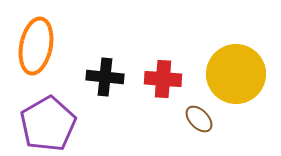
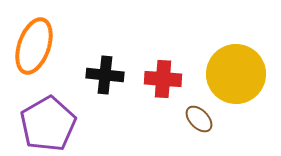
orange ellipse: moved 2 px left; rotated 8 degrees clockwise
black cross: moved 2 px up
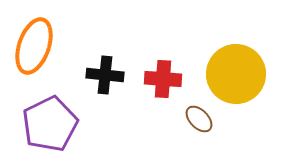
purple pentagon: moved 2 px right; rotated 4 degrees clockwise
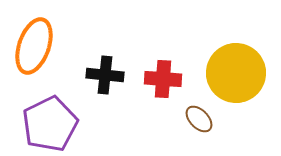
yellow circle: moved 1 px up
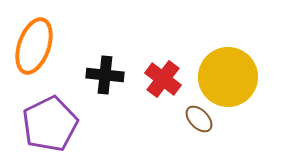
yellow circle: moved 8 px left, 4 px down
red cross: rotated 33 degrees clockwise
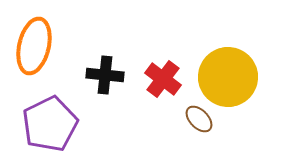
orange ellipse: rotated 6 degrees counterclockwise
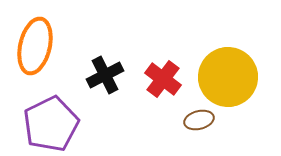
orange ellipse: moved 1 px right
black cross: rotated 33 degrees counterclockwise
brown ellipse: moved 1 px down; rotated 60 degrees counterclockwise
purple pentagon: moved 1 px right
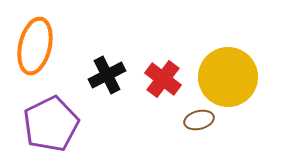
black cross: moved 2 px right
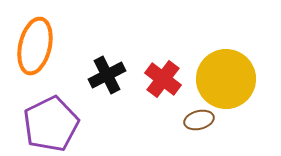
yellow circle: moved 2 px left, 2 px down
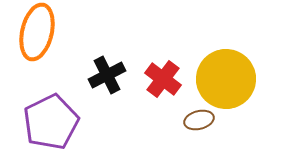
orange ellipse: moved 2 px right, 14 px up
purple pentagon: moved 2 px up
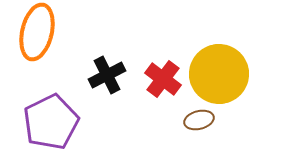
yellow circle: moved 7 px left, 5 px up
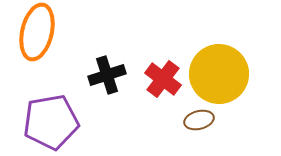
black cross: rotated 9 degrees clockwise
purple pentagon: rotated 16 degrees clockwise
